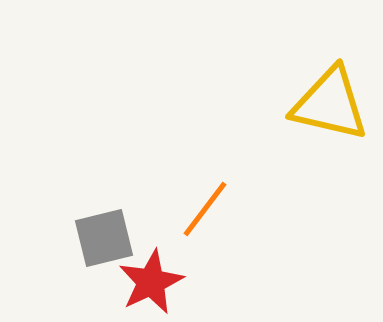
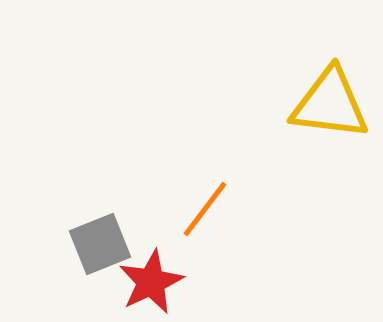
yellow triangle: rotated 6 degrees counterclockwise
gray square: moved 4 px left, 6 px down; rotated 8 degrees counterclockwise
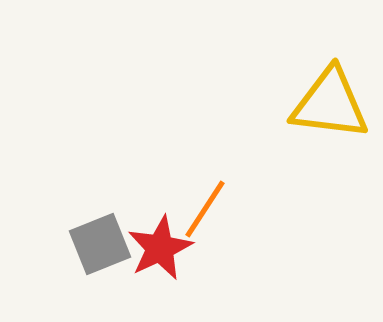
orange line: rotated 4 degrees counterclockwise
red star: moved 9 px right, 34 px up
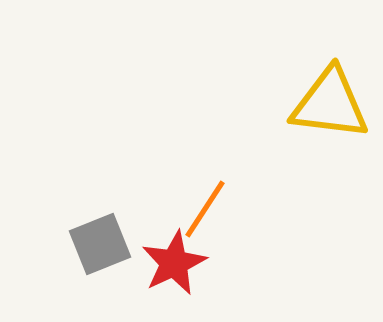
red star: moved 14 px right, 15 px down
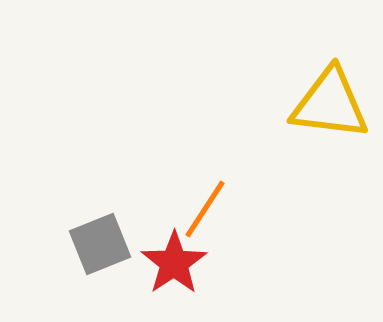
red star: rotated 8 degrees counterclockwise
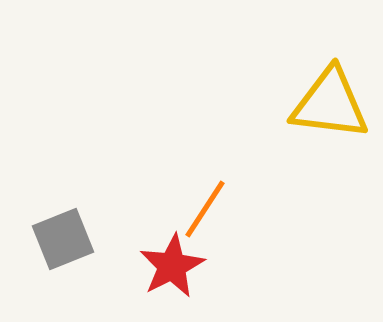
gray square: moved 37 px left, 5 px up
red star: moved 2 px left, 3 px down; rotated 6 degrees clockwise
